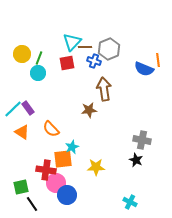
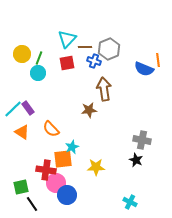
cyan triangle: moved 5 px left, 3 px up
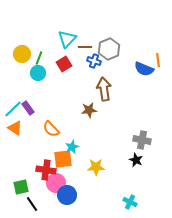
red square: moved 3 px left, 1 px down; rotated 21 degrees counterclockwise
orange triangle: moved 7 px left, 4 px up
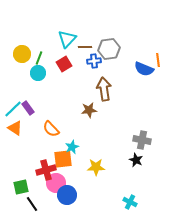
gray hexagon: rotated 15 degrees clockwise
blue cross: rotated 24 degrees counterclockwise
red cross: rotated 24 degrees counterclockwise
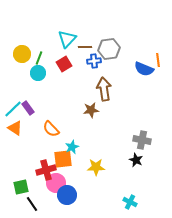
brown star: moved 2 px right
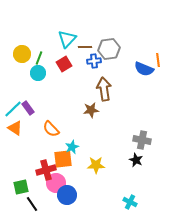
yellow star: moved 2 px up
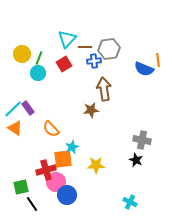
pink circle: moved 1 px up
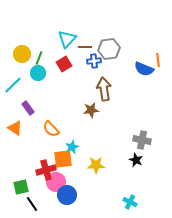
cyan line: moved 24 px up
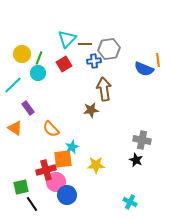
brown line: moved 3 px up
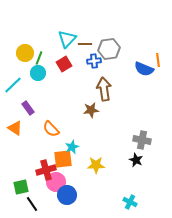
yellow circle: moved 3 px right, 1 px up
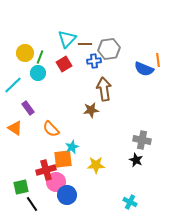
green line: moved 1 px right, 1 px up
